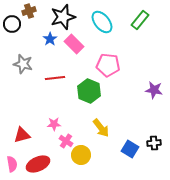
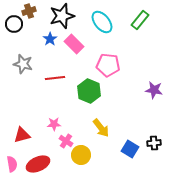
black star: moved 1 px left, 1 px up
black circle: moved 2 px right
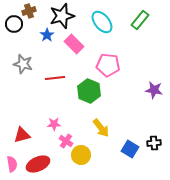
blue star: moved 3 px left, 4 px up
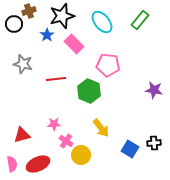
red line: moved 1 px right, 1 px down
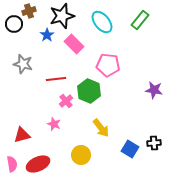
pink star: rotated 24 degrees clockwise
pink cross: moved 40 px up; rotated 16 degrees clockwise
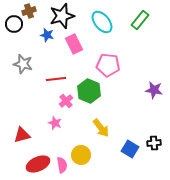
blue star: rotated 24 degrees counterclockwise
pink rectangle: rotated 18 degrees clockwise
pink star: moved 1 px right, 1 px up
pink semicircle: moved 50 px right, 1 px down
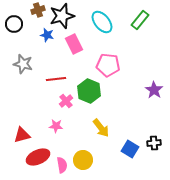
brown cross: moved 9 px right, 1 px up
purple star: rotated 24 degrees clockwise
pink star: moved 1 px right, 3 px down; rotated 16 degrees counterclockwise
yellow circle: moved 2 px right, 5 px down
red ellipse: moved 7 px up
